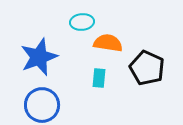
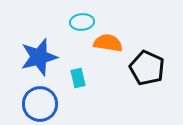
blue star: rotated 6 degrees clockwise
cyan rectangle: moved 21 px left; rotated 18 degrees counterclockwise
blue circle: moved 2 px left, 1 px up
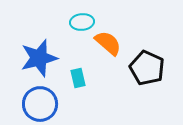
orange semicircle: rotated 32 degrees clockwise
blue star: moved 1 px down
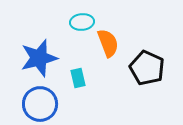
orange semicircle: rotated 28 degrees clockwise
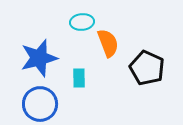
cyan rectangle: moved 1 px right; rotated 12 degrees clockwise
